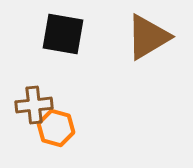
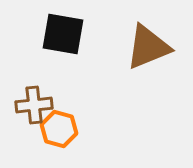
brown triangle: moved 10 px down; rotated 9 degrees clockwise
orange hexagon: moved 3 px right, 1 px down
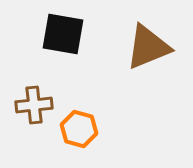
orange hexagon: moved 20 px right
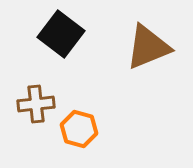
black square: moved 2 px left; rotated 27 degrees clockwise
brown cross: moved 2 px right, 1 px up
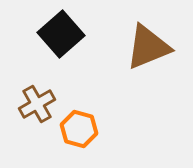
black square: rotated 12 degrees clockwise
brown cross: moved 1 px right; rotated 24 degrees counterclockwise
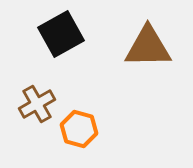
black square: rotated 12 degrees clockwise
brown triangle: rotated 21 degrees clockwise
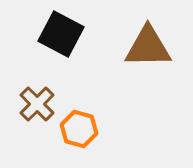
black square: rotated 33 degrees counterclockwise
brown cross: rotated 15 degrees counterclockwise
